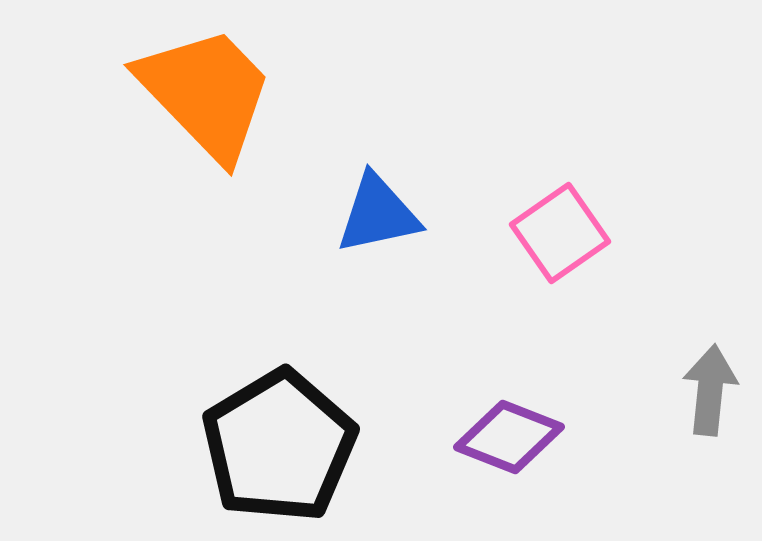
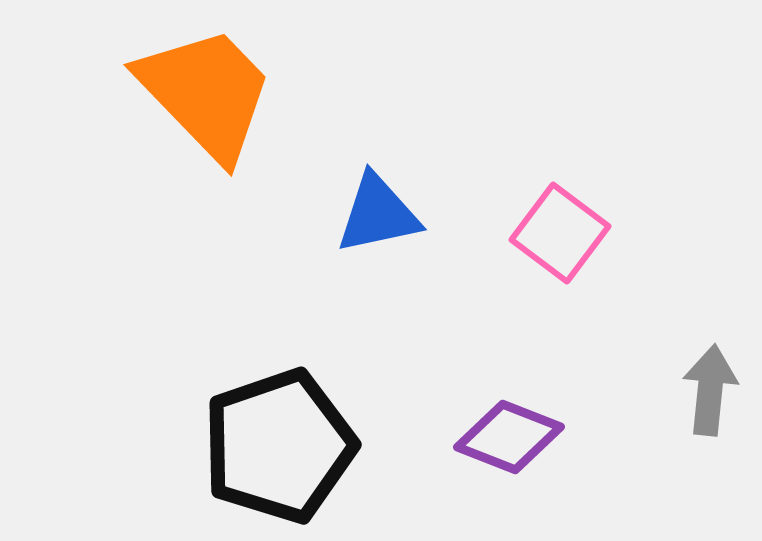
pink square: rotated 18 degrees counterclockwise
black pentagon: rotated 12 degrees clockwise
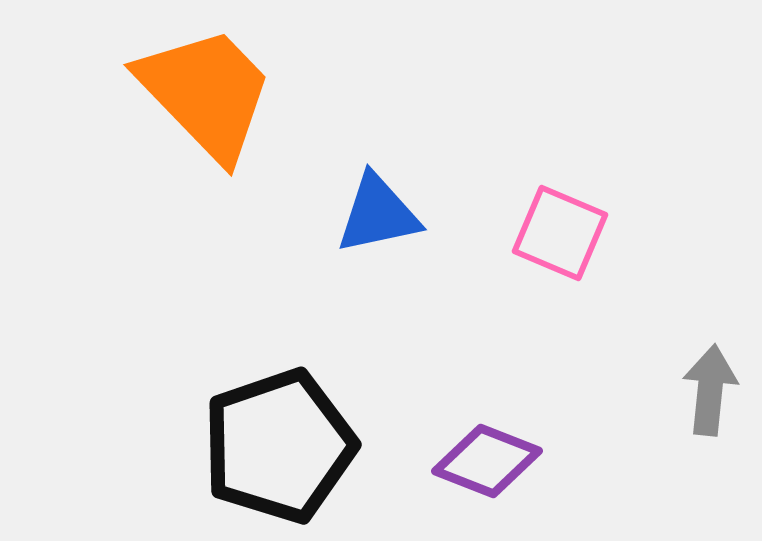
pink square: rotated 14 degrees counterclockwise
purple diamond: moved 22 px left, 24 px down
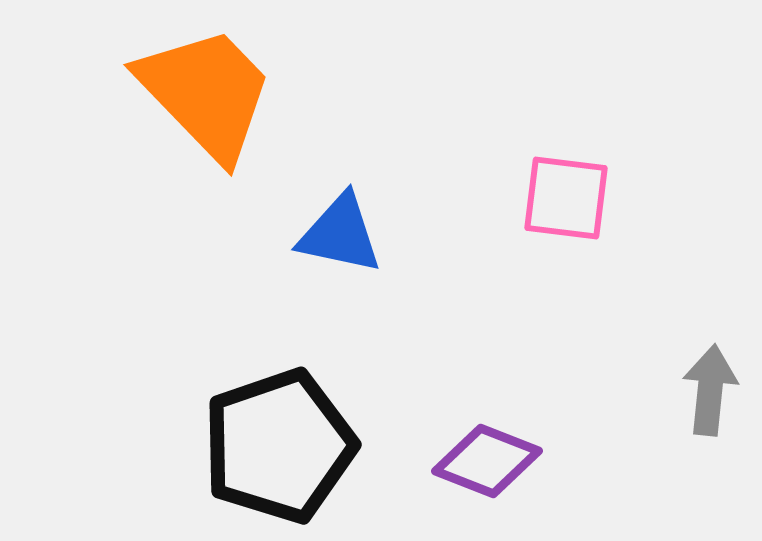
blue triangle: moved 38 px left, 20 px down; rotated 24 degrees clockwise
pink square: moved 6 px right, 35 px up; rotated 16 degrees counterclockwise
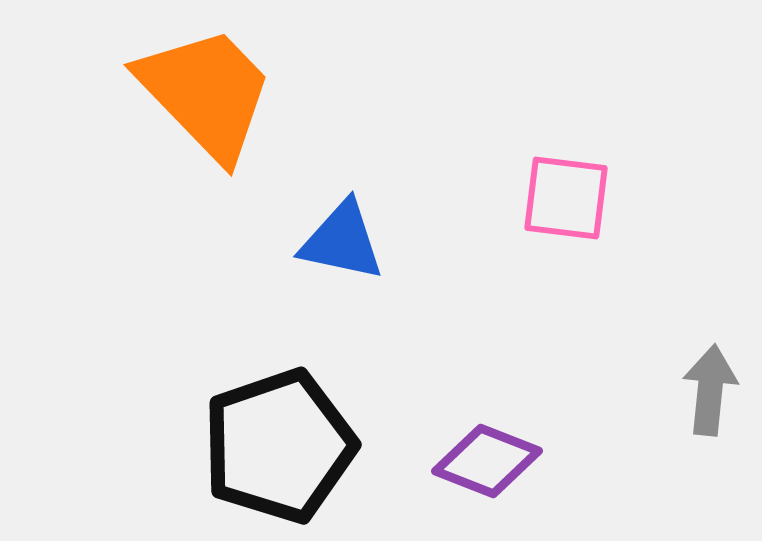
blue triangle: moved 2 px right, 7 px down
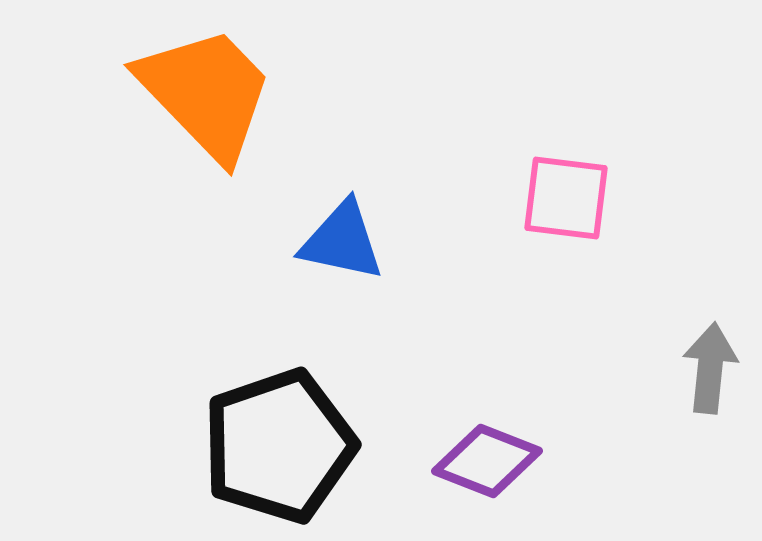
gray arrow: moved 22 px up
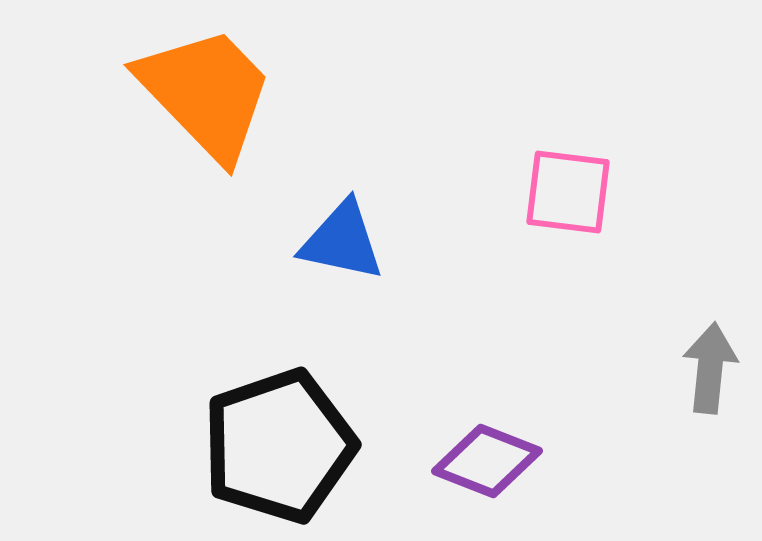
pink square: moved 2 px right, 6 px up
